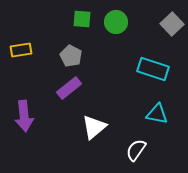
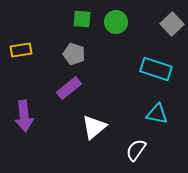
gray pentagon: moved 3 px right, 2 px up; rotated 10 degrees counterclockwise
cyan rectangle: moved 3 px right
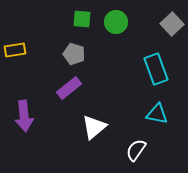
yellow rectangle: moved 6 px left
cyan rectangle: rotated 52 degrees clockwise
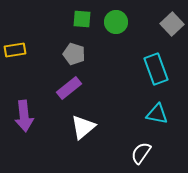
white triangle: moved 11 px left
white semicircle: moved 5 px right, 3 px down
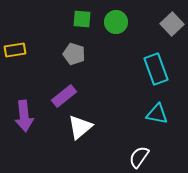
purple rectangle: moved 5 px left, 8 px down
white triangle: moved 3 px left
white semicircle: moved 2 px left, 4 px down
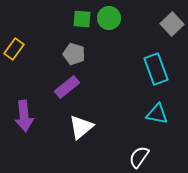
green circle: moved 7 px left, 4 px up
yellow rectangle: moved 1 px left, 1 px up; rotated 45 degrees counterclockwise
purple rectangle: moved 3 px right, 9 px up
white triangle: moved 1 px right
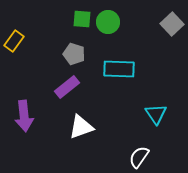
green circle: moved 1 px left, 4 px down
yellow rectangle: moved 8 px up
cyan rectangle: moved 37 px left; rotated 68 degrees counterclockwise
cyan triangle: moved 1 px left; rotated 45 degrees clockwise
white triangle: rotated 20 degrees clockwise
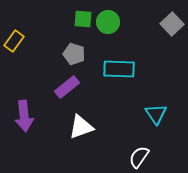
green square: moved 1 px right
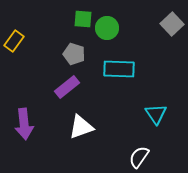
green circle: moved 1 px left, 6 px down
purple arrow: moved 8 px down
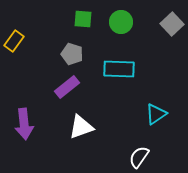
green circle: moved 14 px right, 6 px up
gray pentagon: moved 2 px left
cyan triangle: rotated 30 degrees clockwise
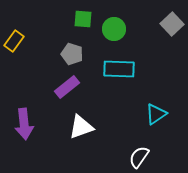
green circle: moved 7 px left, 7 px down
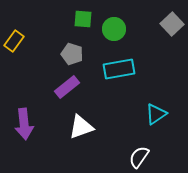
cyan rectangle: rotated 12 degrees counterclockwise
